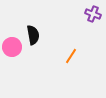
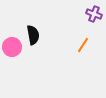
purple cross: moved 1 px right
orange line: moved 12 px right, 11 px up
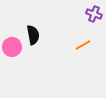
orange line: rotated 28 degrees clockwise
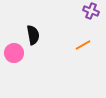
purple cross: moved 3 px left, 3 px up
pink circle: moved 2 px right, 6 px down
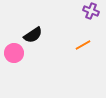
black semicircle: rotated 66 degrees clockwise
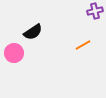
purple cross: moved 4 px right; rotated 35 degrees counterclockwise
black semicircle: moved 3 px up
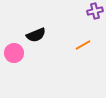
black semicircle: moved 3 px right, 3 px down; rotated 12 degrees clockwise
